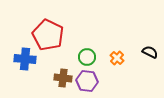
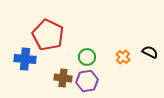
orange cross: moved 6 px right, 1 px up
purple hexagon: rotated 15 degrees counterclockwise
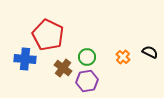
brown cross: moved 10 px up; rotated 30 degrees clockwise
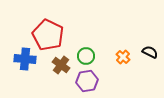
green circle: moved 1 px left, 1 px up
brown cross: moved 2 px left, 3 px up
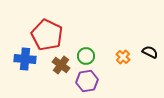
red pentagon: moved 1 px left
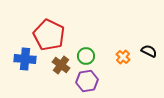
red pentagon: moved 2 px right
black semicircle: moved 1 px left, 1 px up
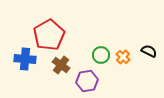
red pentagon: rotated 16 degrees clockwise
green circle: moved 15 px right, 1 px up
